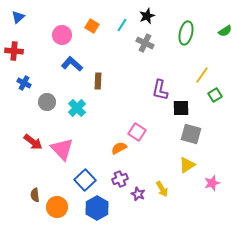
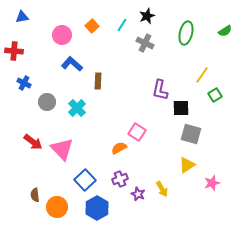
blue triangle: moved 4 px right; rotated 32 degrees clockwise
orange square: rotated 16 degrees clockwise
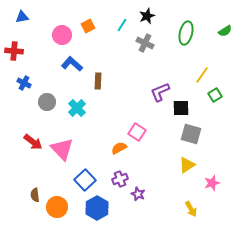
orange square: moved 4 px left; rotated 16 degrees clockwise
purple L-shape: moved 2 px down; rotated 55 degrees clockwise
yellow arrow: moved 29 px right, 20 px down
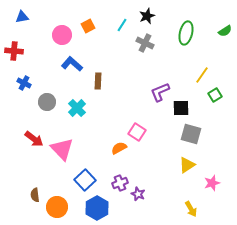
red arrow: moved 1 px right, 3 px up
purple cross: moved 4 px down
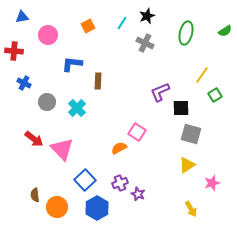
cyan line: moved 2 px up
pink circle: moved 14 px left
blue L-shape: rotated 35 degrees counterclockwise
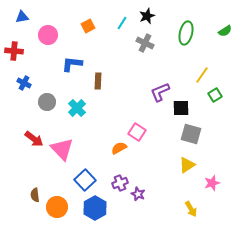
blue hexagon: moved 2 px left
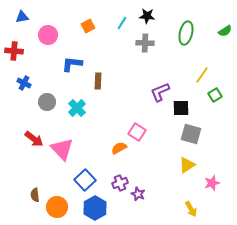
black star: rotated 28 degrees clockwise
gray cross: rotated 24 degrees counterclockwise
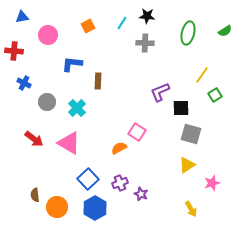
green ellipse: moved 2 px right
pink triangle: moved 7 px right, 6 px up; rotated 15 degrees counterclockwise
blue square: moved 3 px right, 1 px up
purple star: moved 3 px right
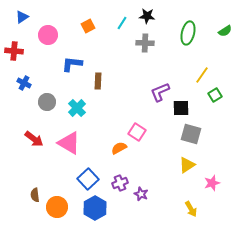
blue triangle: rotated 24 degrees counterclockwise
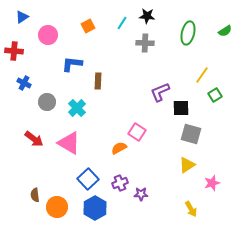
purple star: rotated 24 degrees counterclockwise
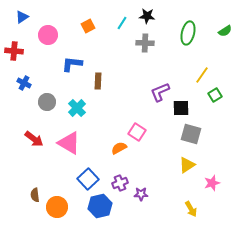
blue hexagon: moved 5 px right, 2 px up; rotated 15 degrees clockwise
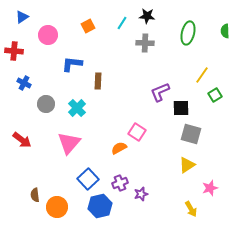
green semicircle: rotated 120 degrees clockwise
gray circle: moved 1 px left, 2 px down
red arrow: moved 12 px left, 1 px down
pink triangle: rotated 40 degrees clockwise
pink star: moved 2 px left, 5 px down
purple star: rotated 16 degrees counterclockwise
